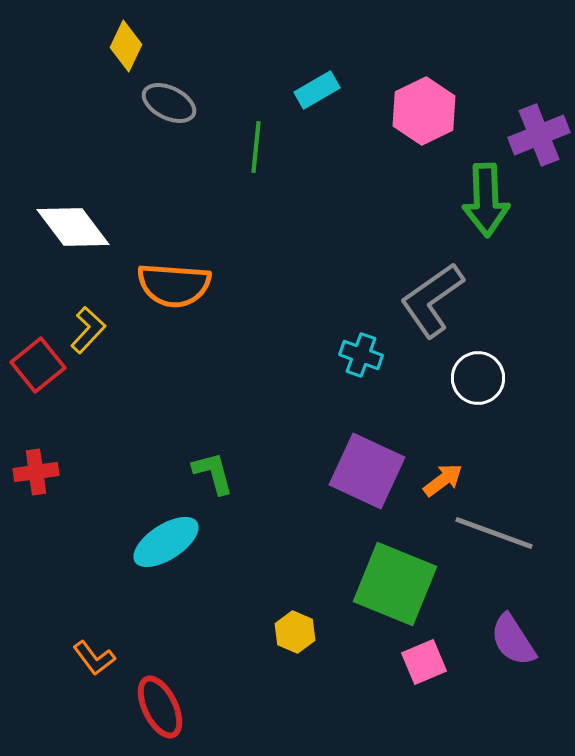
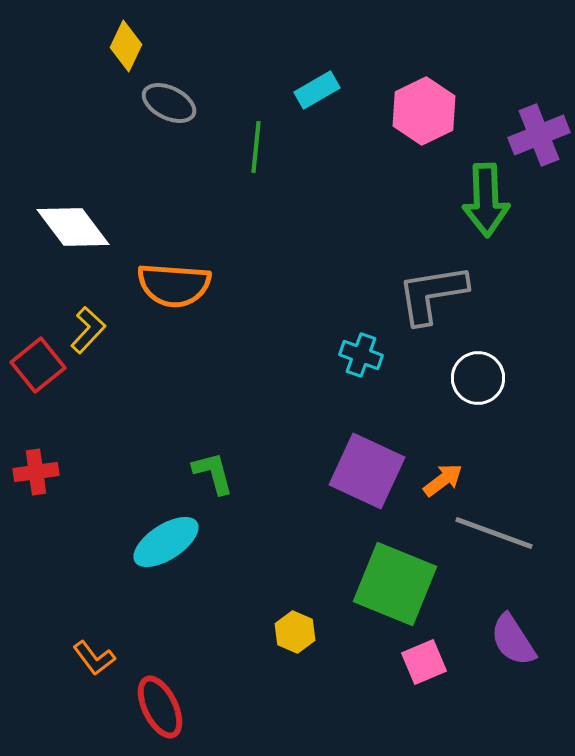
gray L-shape: moved 6 px up; rotated 26 degrees clockwise
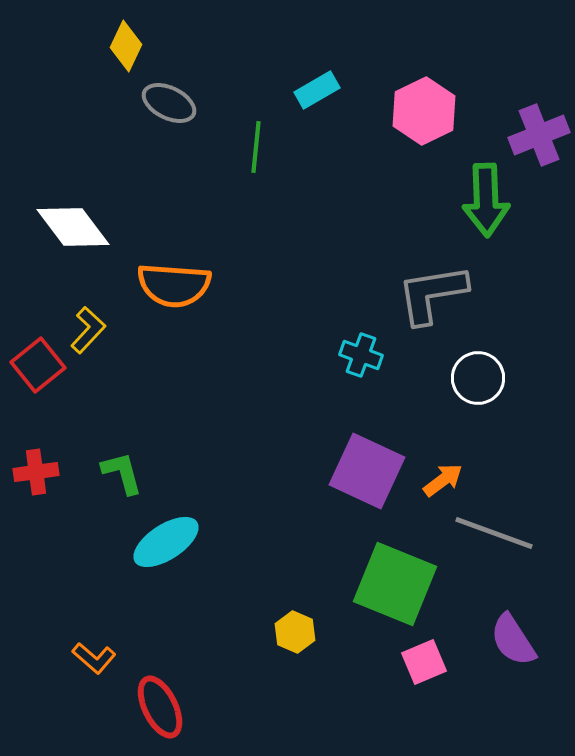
green L-shape: moved 91 px left
orange L-shape: rotated 12 degrees counterclockwise
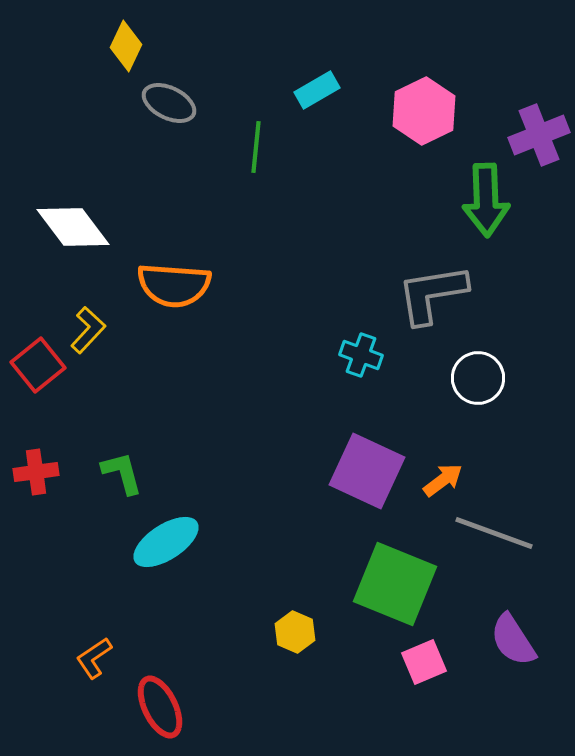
orange L-shape: rotated 105 degrees clockwise
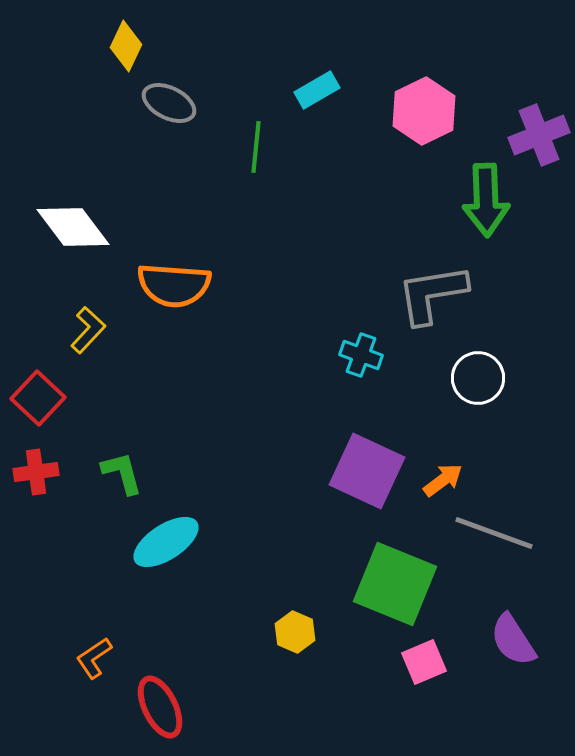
red square: moved 33 px down; rotated 8 degrees counterclockwise
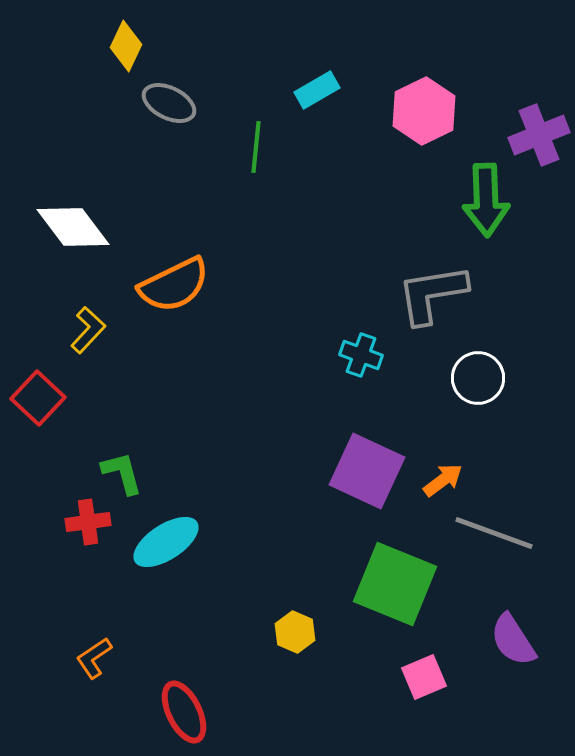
orange semicircle: rotated 30 degrees counterclockwise
red cross: moved 52 px right, 50 px down
pink square: moved 15 px down
red ellipse: moved 24 px right, 5 px down
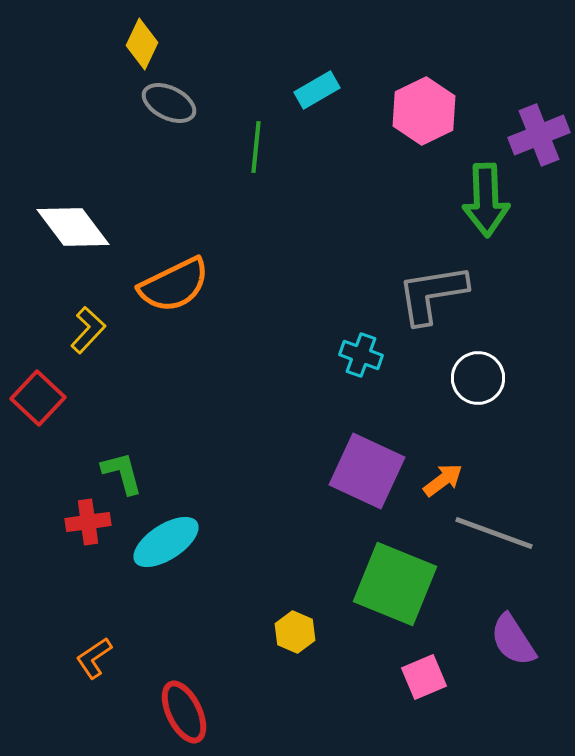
yellow diamond: moved 16 px right, 2 px up
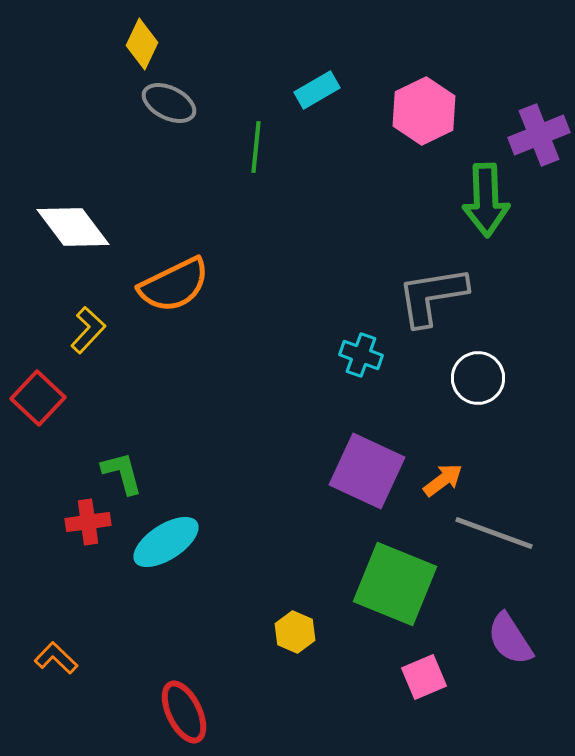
gray L-shape: moved 2 px down
purple semicircle: moved 3 px left, 1 px up
orange L-shape: moved 38 px left; rotated 78 degrees clockwise
